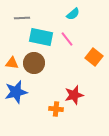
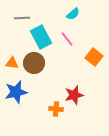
cyan rectangle: rotated 50 degrees clockwise
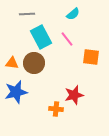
gray line: moved 5 px right, 4 px up
orange square: moved 3 px left; rotated 30 degrees counterclockwise
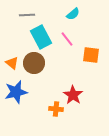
gray line: moved 1 px down
orange square: moved 2 px up
orange triangle: rotated 32 degrees clockwise
red star: moved 1 px left; rotated 24 degrees counterclockwise
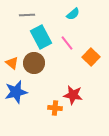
pink line: moved 4 px down
orange square: moved 2 px down; rotated 36 degrees clockwise
red star: rotated 24 degrees counterclockwise
orange cross: moved 1 px left, 1 px up
